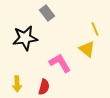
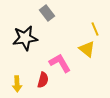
red semicircle: moved 1 px left, 7 px up
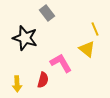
black star: rotated 25 degrees clockwise
pink L-shape: moved 1 px right
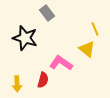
pink L-shape: rotated 25 degrees counterclockwise
